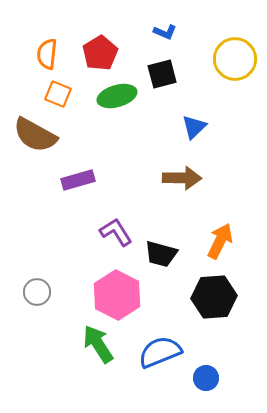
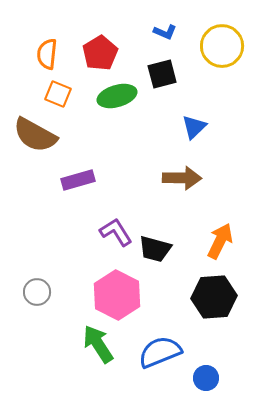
yellow circle: moved 13 px left, 13 px up
black trapezoid: moved 6 px left, 5 px up
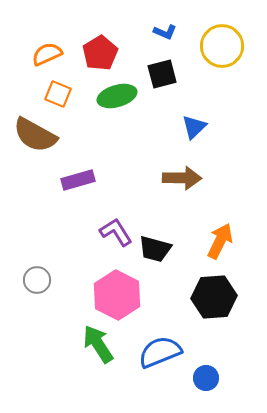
orange semicircle: rotated 60 degrees clockwise
gray circle: moved 12 px up
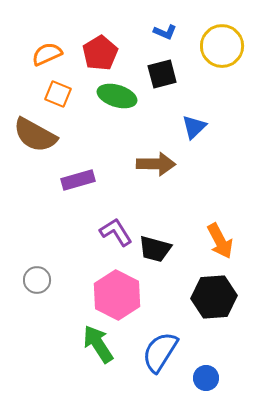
green ellipse: rotated 33 degrees clockwise
brown arrow: moved 26 px left, 14 px up
orange arrow: rotated 126 degrees clockwise
blue semicircle: rotated 36 degrees counterclockwise
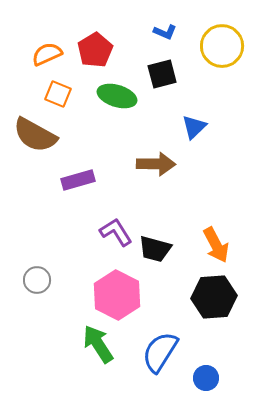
red pentagon: moved 5 px left, 3 px up
orange arrow: moved 4 px left, 4 px down
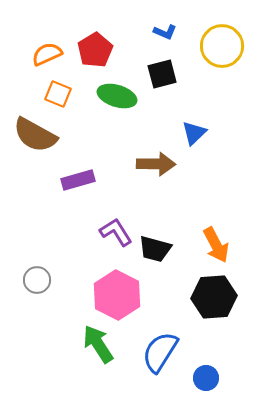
blue triangle: moved 6 px down
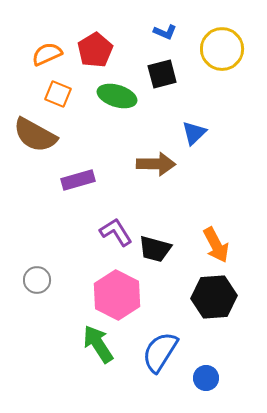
yellow circle: moved 3 px down
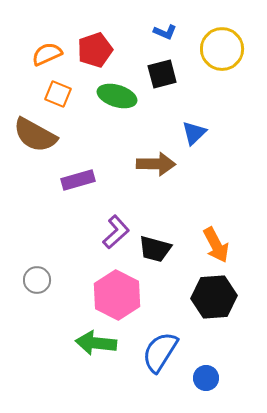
red pentagon: rotated 12 degrees clockwise
purple L-shape: rotated 80 degrees clockwise
green arrow: moved 2 px left, 1 px up; rotated 51 degrees counterclockwise
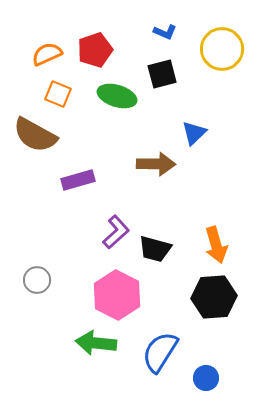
orange arrow: rotated 12 degrees clockwise
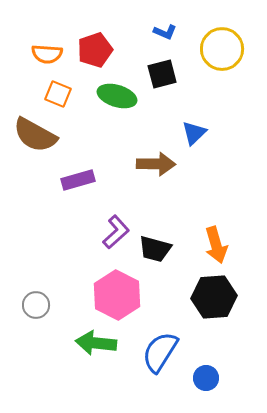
orange semicircle: rotated 152 degrees counterclockwise
gray circle: moved 1 px left, 25 px down
